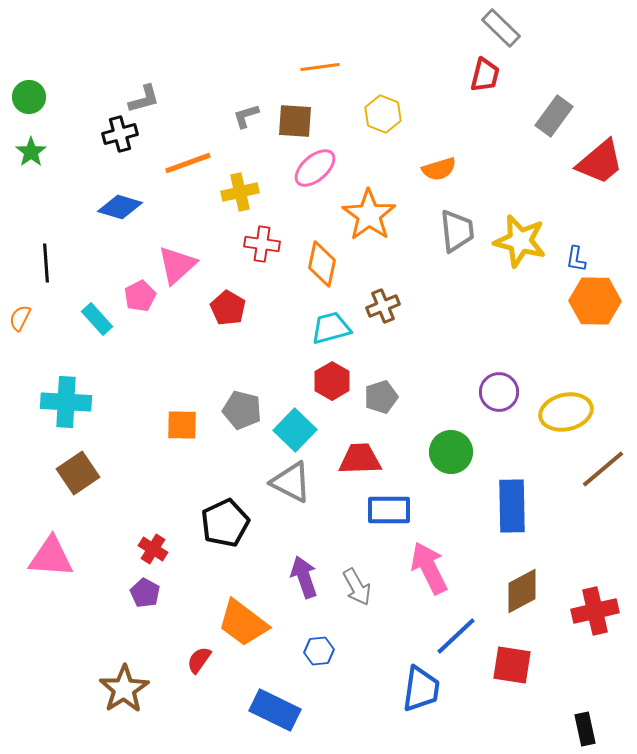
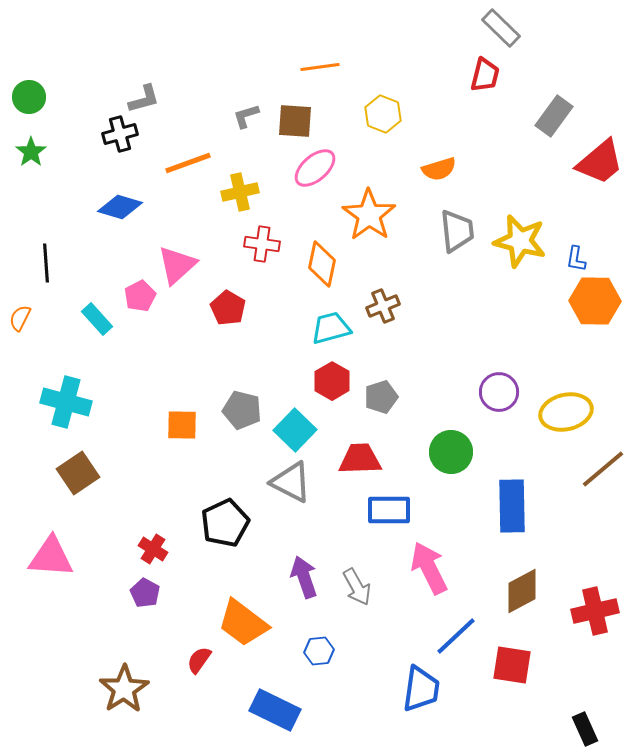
cyan cross at (66, 402): rotated 12 degrees clockwise
black rectangle at (585, 729): rotated 12 degrees counterclockwise
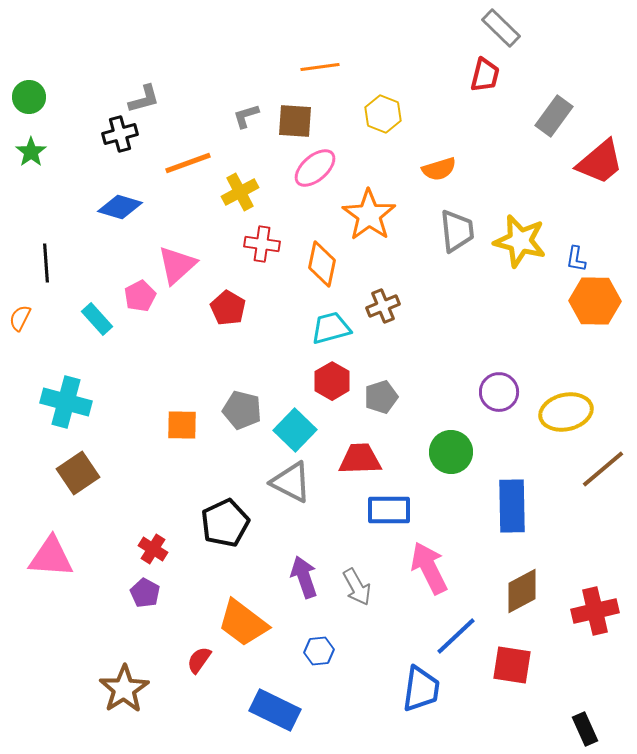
yellow cross at (240, 192): rotated 15 degrees counterclockwise
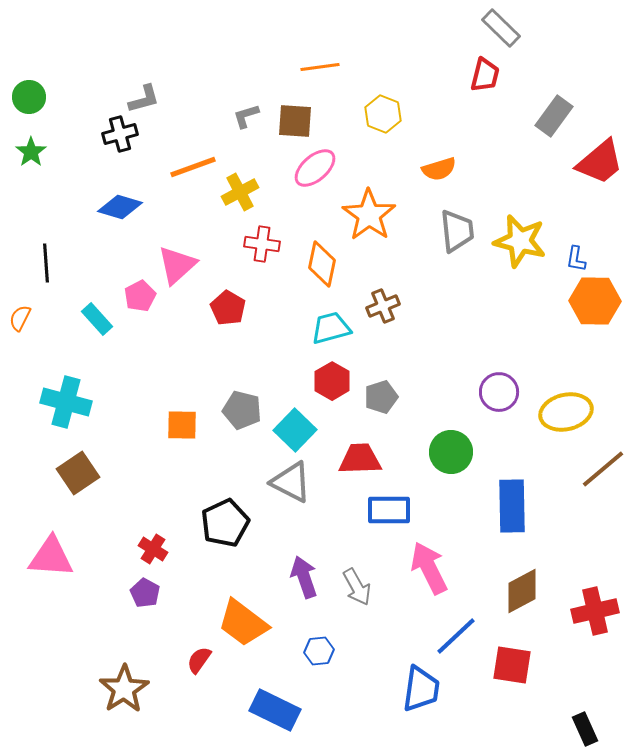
orange line at (188, 163): moved 5 px right, 4 px down
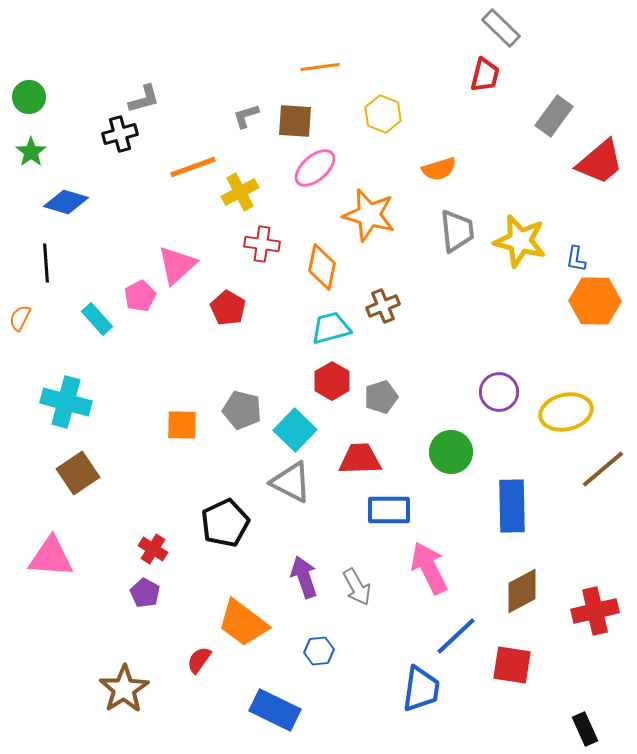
blue diamond at (120, 207): moved 54 px left, 5 px up
orange star at (369, 215): rotated 20 degrees counterclockwise
orange diamond at (322, 264): moved 3 px down
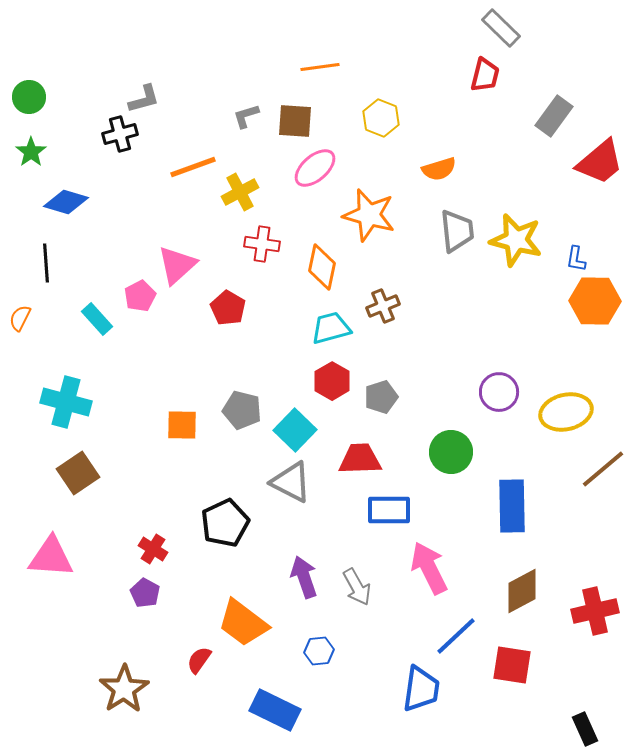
yellow hexagon at (383, 114): moved 2 px left, 4 px down
yellow star at (520, 241): moved 4 px left, 1 px up
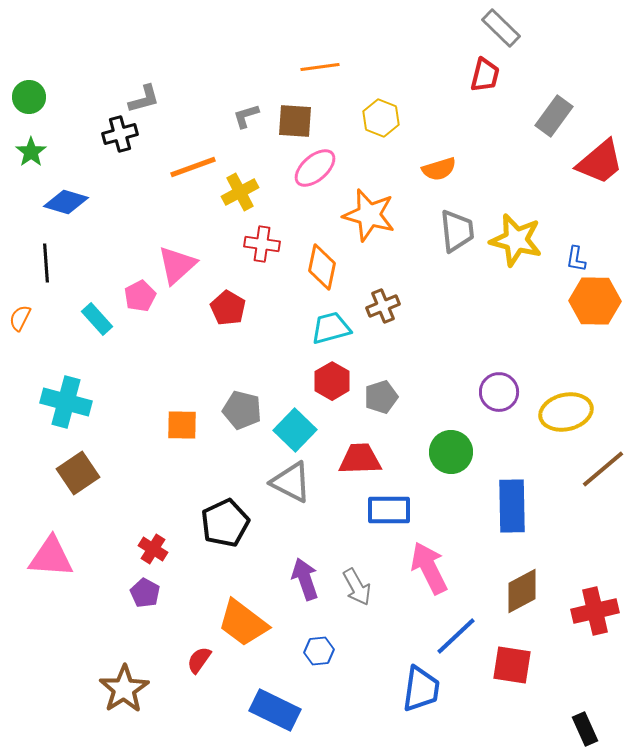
purple arrow at (304, 577): moved 1 px right, 2 px down
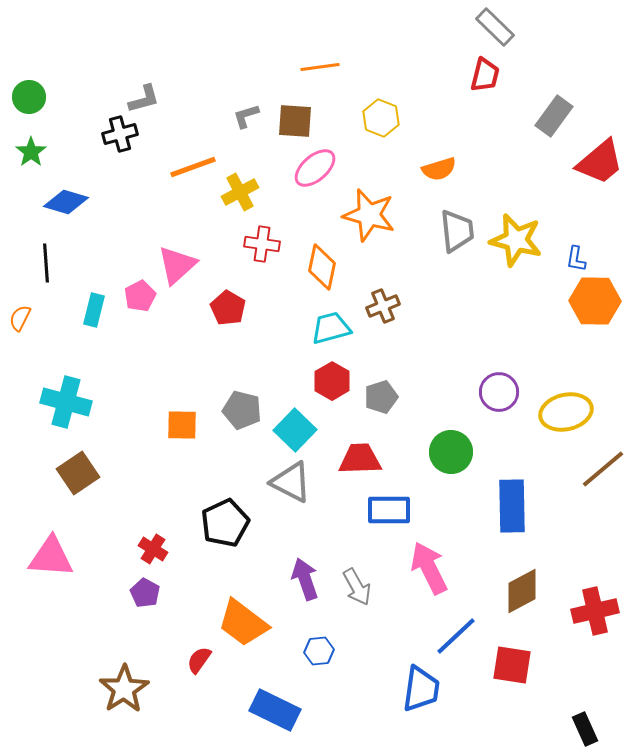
gray rectangle at (501, 28): moved 6 px left, 1 px up
cyan rectangle at (97, 319): moved 3 px left, 9 px up; rotated 56 degrees clockwise
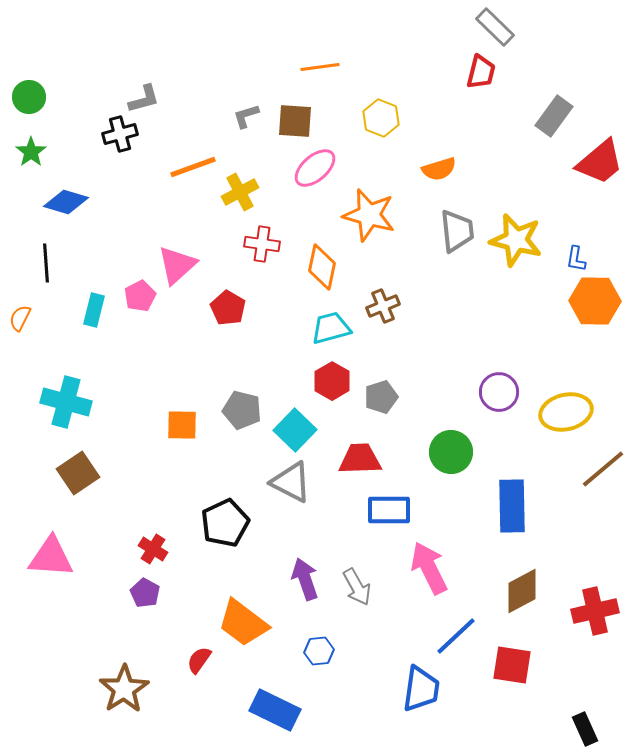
red trapezoid at (485, 75): moved 4 px left, 3 px up
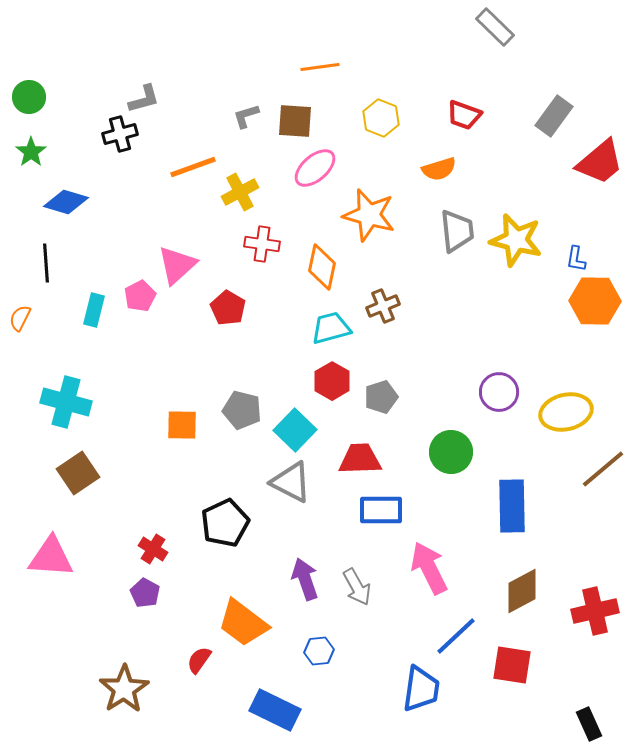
red trapezoid at (481, 72): moved 17 px left, 43 px down; rotated 96 degrees clockwise
blue rectangle at (389, 510): moved 8 px left
black rectangle at (585, 729): moved 4 px right, 5 px up
